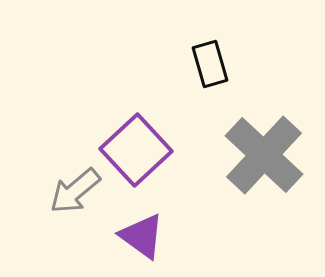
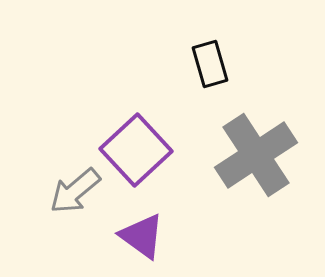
gray cross: moved 8 px left; rotated 14 degrees clockwise
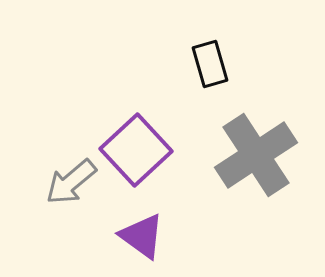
gray arrow: moved 4 px left, 9 px up
